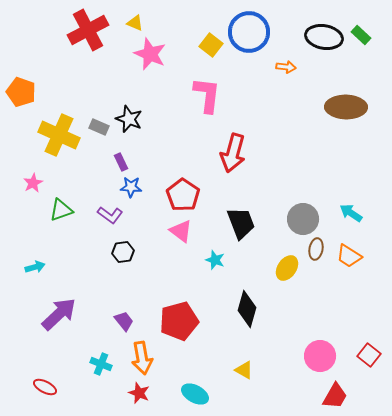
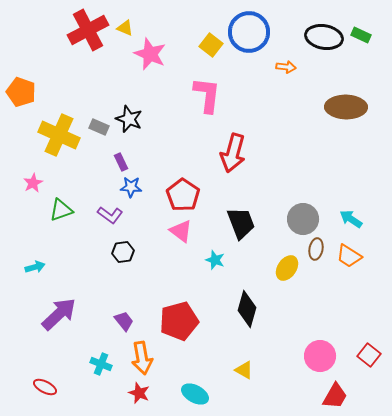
yellow triangle at (135, 23): moved 10 px left, 5 px down
green rectangle at (361, 35): rotated 18 degrees counterclockwise
cyan arrow at (351, 213): moved 6 px down
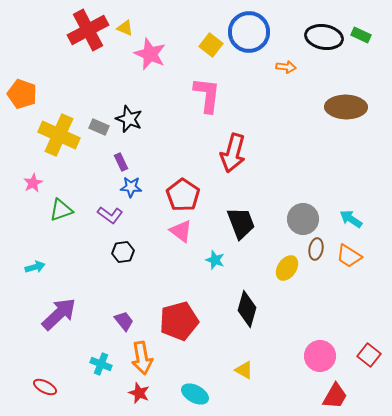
orange pentagon at (21, 92): moved 1 px right, 2 px down
